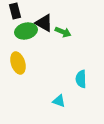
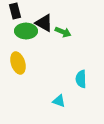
green ellipse: rotated 15 degrees clockwise
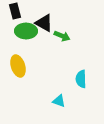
green arrow: moved 1 px left, 4 px down
yellow ellipse: moved 3 px down
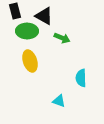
black triangle: moved 7 px up
green ellipse: moved 1 px right
green arrow: moved 2 px down
yellow ellipse: moved 12 px right, 5 px up
cyan semicircle: moved 1 px up
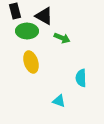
yellow ellipse: moved 1 px right, 1 px down
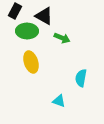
black rectangle: rotated 42 degrees clockwise
cyan semicircle: rotated 12 degrees clockwise
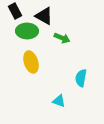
black rectangle: rotated 56 degrees counterclockwise
